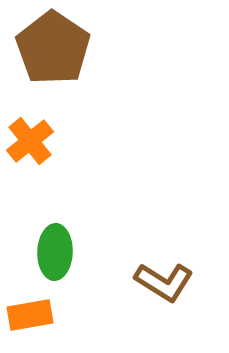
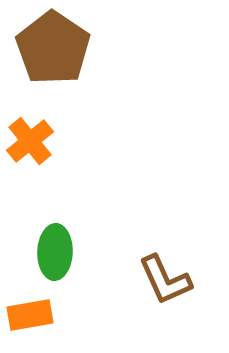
brown L-shape: moved 1 px right, 2 px up; rotated 34 degrees clockwise
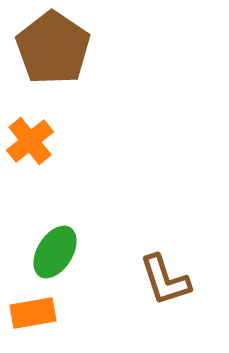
green ellipse: rotated 30 degrees clockwise
brown L-shape: rotated 6 degrees clockwise
orange rectangle: moved 3 px right, 2 px up
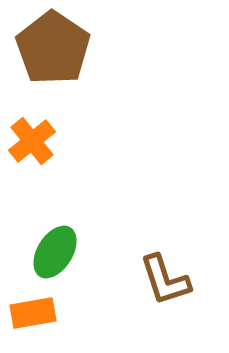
orange cross: moved 2 px right
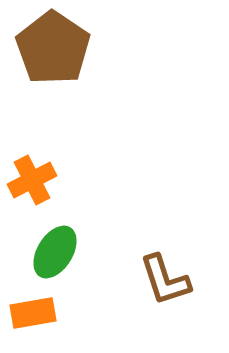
orange cross: moved 39 px down; rotated 12 degrees clockwise
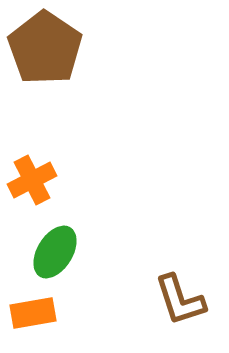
brown pentagon: moved 8 px left
brown L-shape: moved 15 px right, 20 px down
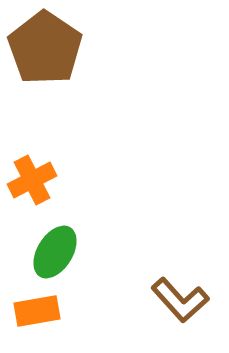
brown L-shape: rotated 24 degrees counterclockwise
orange rectangle: moved 4 px right, 2 px up
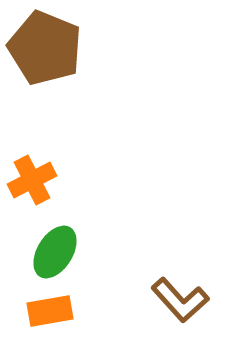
brown pentagon: rotated 12 degrees counterclockwise
orange rectangle: moved 13 px right
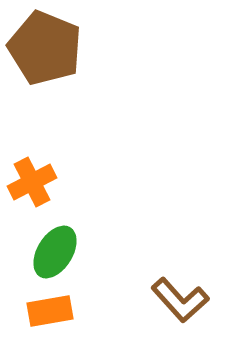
orange cross: moved 2 px down
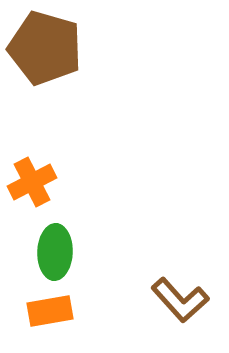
brown pentagon: rotated 6 degrees counterclockwise
green ellipse: rotated 30 degrees counterclockwise
